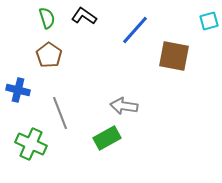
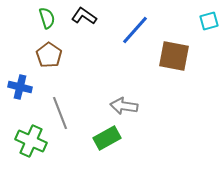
blue cross: moved 2 px right, 3 px up
green cross: moved 3 px up
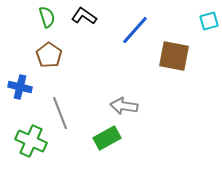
green semicircle: moved 1 px up
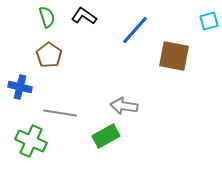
gray line: rotated 60 degrees counterclockwise
green rectangle: moved 1 px left, 2 px up
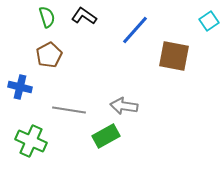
cyan square: rotated 18 degrees counterclockwise
brown pentagon: rotated 10 degrees clockwise
gray line: moved 9 px right, 3 px up
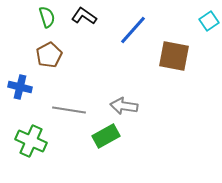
blue line: moved 2 px left
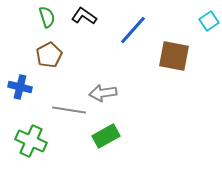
gray arrow: moved 21 px left, 13 px up; rotated 16 degrees counterclockwise
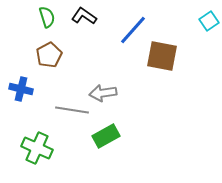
brown square: moved 12 px left
blue cross: moved 1 px right, 2 px down
gray line: moved 3 px right
green cross: moved 6 px right, 7 px down
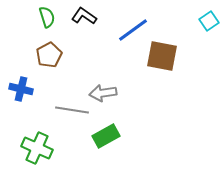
blue line: rotated 12 degrees clockwise
